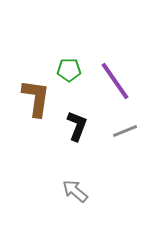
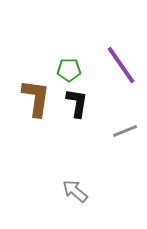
purple line: moved 6 px right, 16 px up
black L-shape: moved 23 px up; rotated 12 degrees counterclockwise
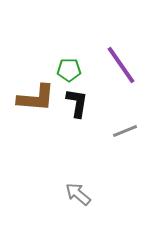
brown L-shape: rotated 87 degrees clockwise
gray arrow: moved 3 px right, 3 px down
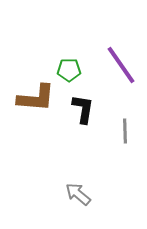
black L-shape: moved 6 px right, 6 px down
gray line: rotated 70 degrees counterclockwise
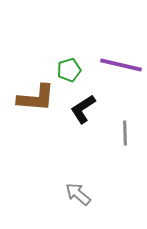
purple line: rotated 42 degrees counterclockwise
green pentagon: rotated 15 degrees counterclockwise
black L-shape: rotated 132 degrees counterclockwise
gray line: moved 2 px down
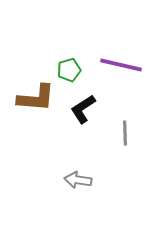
gray arrow: moved 14 px up; rotated 32 degrees counterclockwise
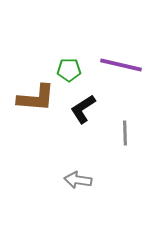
green pentagon: rotated 15 degrees clockwise
